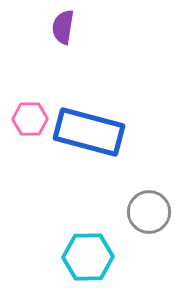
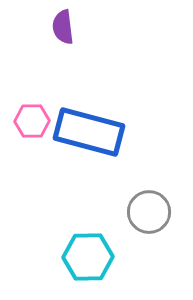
purple semicircle: rotated 16 degrees counterclockwise
pink hexagon: moved 2 px right, 2 px down
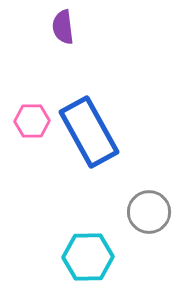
blue rectangle: rotated 46 degrees clockwise
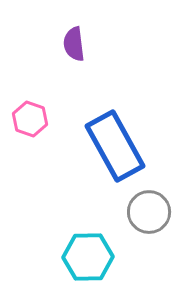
purple semicircle: moved 11 px right, 17 px down
pink hexagon: moved 2 px left, 2 px up; rotated 20 degrees clockwise
blue rectangle: moved 26 px right, 14 px down
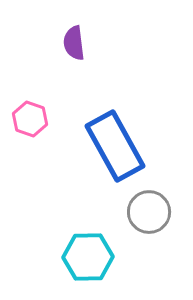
purple semicircle: moved 1 px up
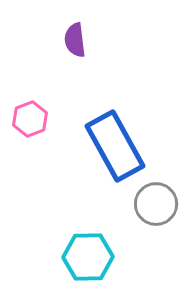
purple semicircle: moved 1 px right, 3 px up
pink hexagon: rotated 20 degrees clockwise
gray circle: moved 7 px right, 8 px up
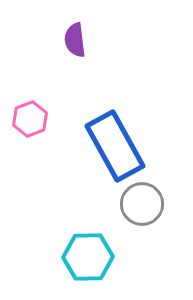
gray circle: moved 14 px left
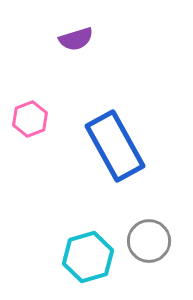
purple semicircle: moved 1 px right, 1 px up; rotated 100 degrees counterclockwise
gray circle: moved 7 px right, 37 px down
cyan hexagon: rotated 15 degrees counterclockwise
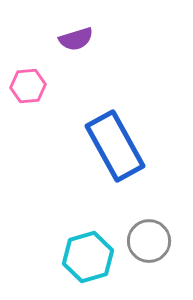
pink hexagon: moved 2 px left, 33 px up; rotated 16 degrees clockwise
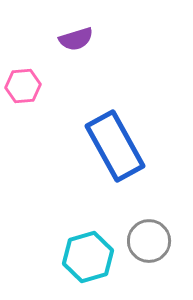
pink hexagon: moved 5 px left
